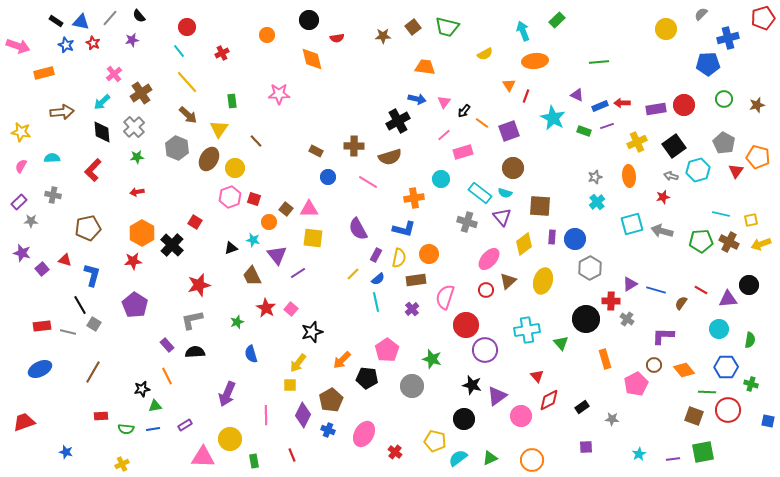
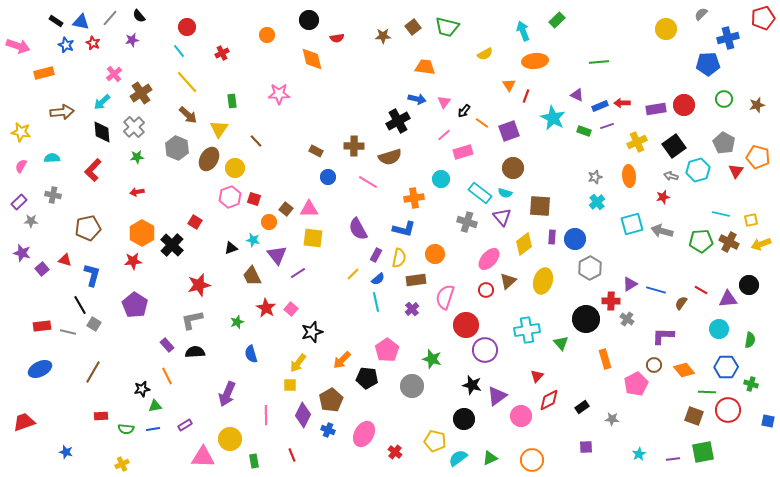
orange circle at (429, 254): moved 6 px right
red triangle at (537, 376): rotated 24 degrees clockwise
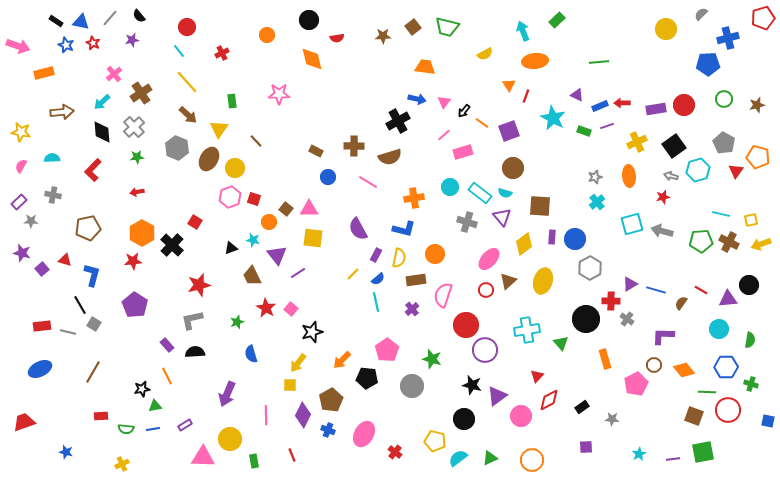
cyan circle at (441, 179): moved 9 px right, 8 px down
pink semicircle at (445, 297): moved 2 px left, 2 px up
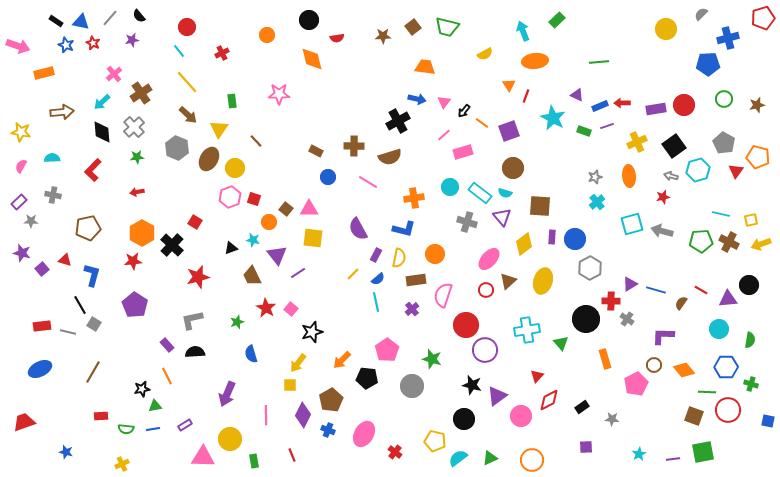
red star at (199, 285): moved 1 px left, 8 px up
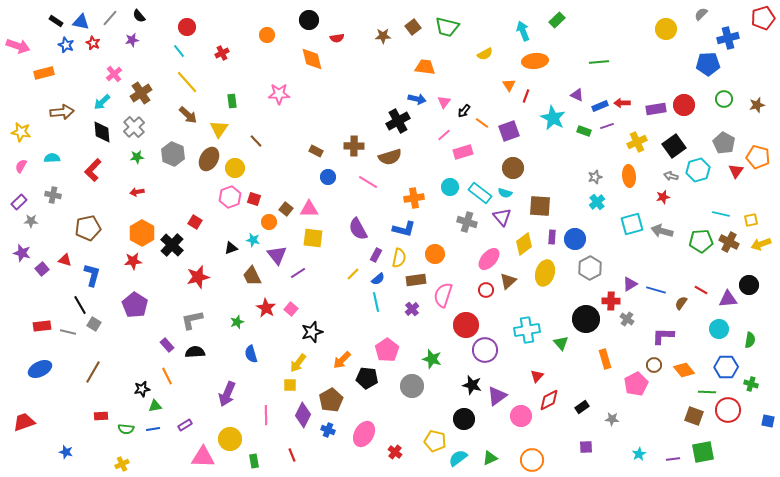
gray hexagon at (177, 148): moved 4 px left, 6 px down
yellow ellipse at (543, 281): moved 2 px right, 8 px up
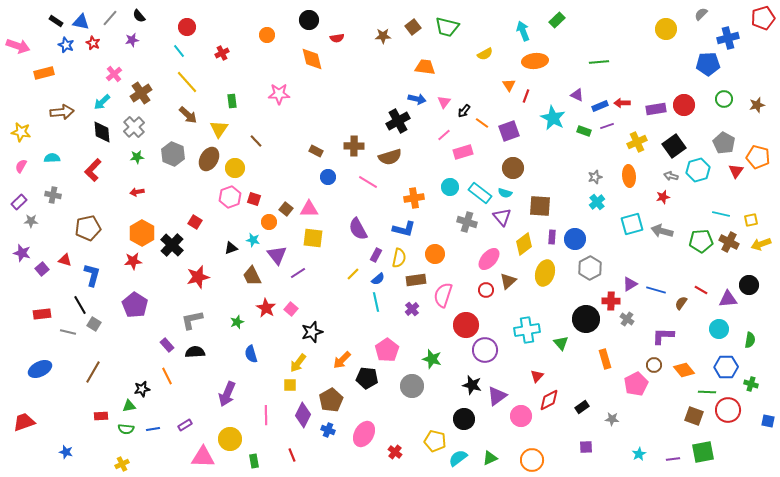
red rectangle at (42, 326): moved 12 px up
green triangle at (155, 406): moved 26 px left
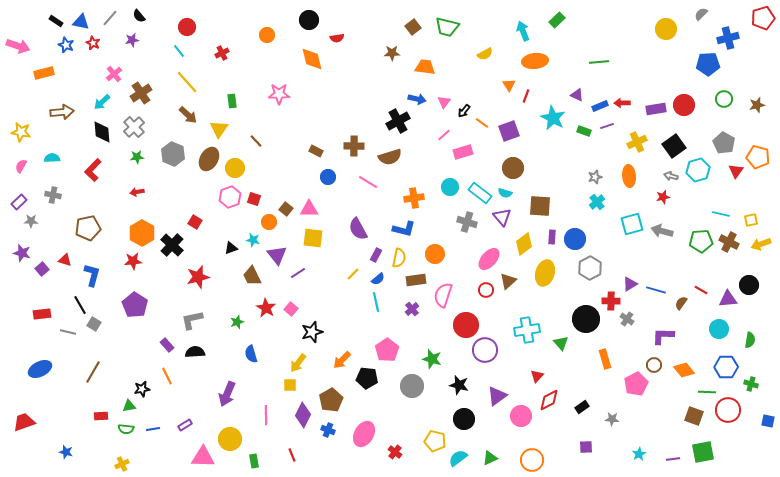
brown star at (383, 36): moved 9 px right, 17 px down
black star at (472, 385): moved 13 px left
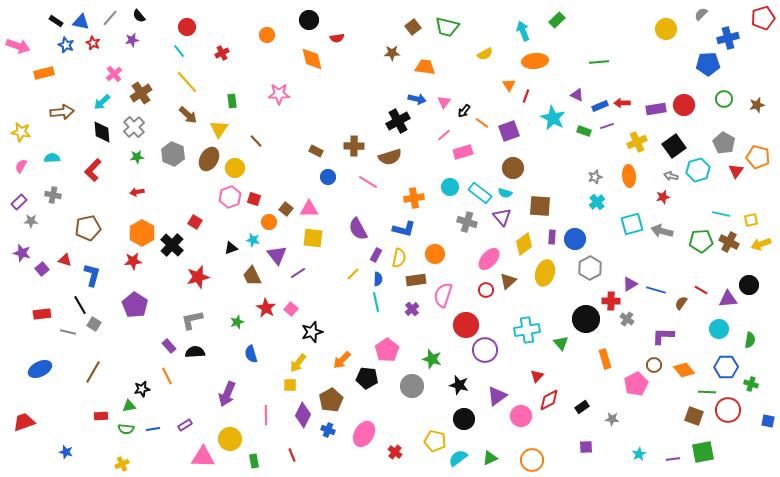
blue semicircle at (378, 279): rotated 48 degrees counterclockwise
purple rectangle at (167, 345): moved 2 px right, 1 px down
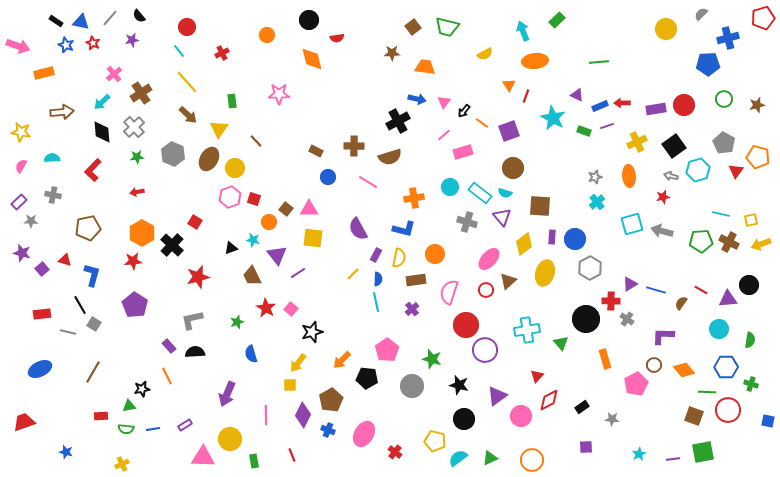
pink semicircle at (443, 295): moved 6 px right, 3 px up
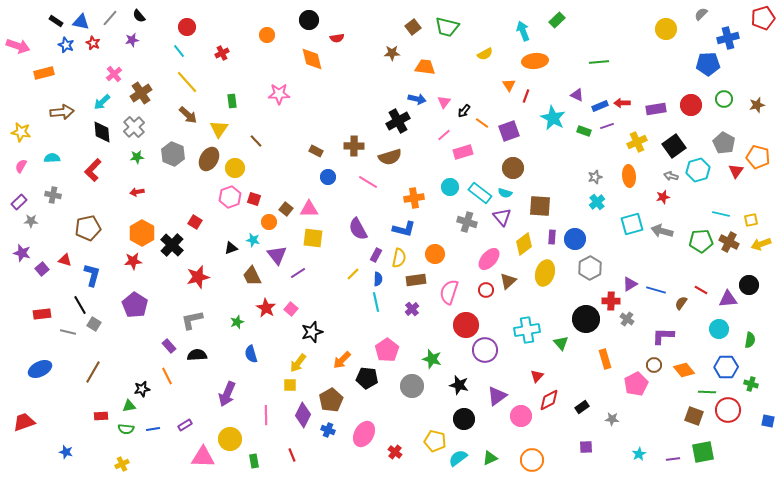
red circle at (684, 105): moved 7 px right
black semicircle at (195, 352): moved 2 px right, 3 px down
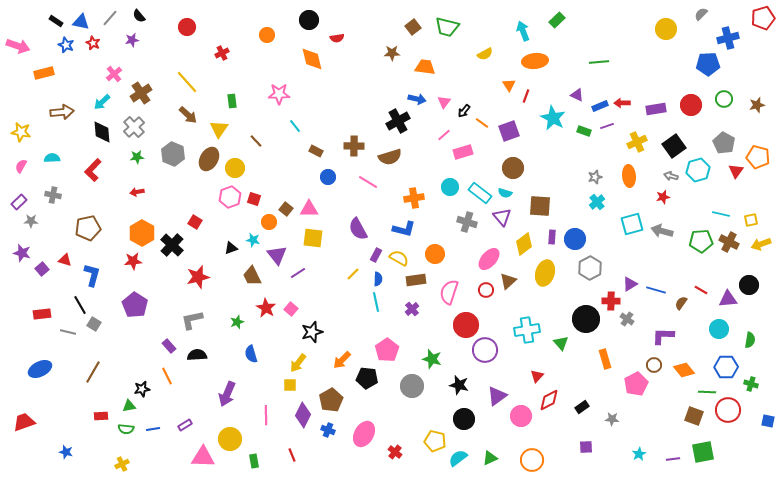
cyan line at (179, 51): moved 116 px right, 75 px down
yellow semicircle at (399, 258): rotated 72 degrees counterclockwise
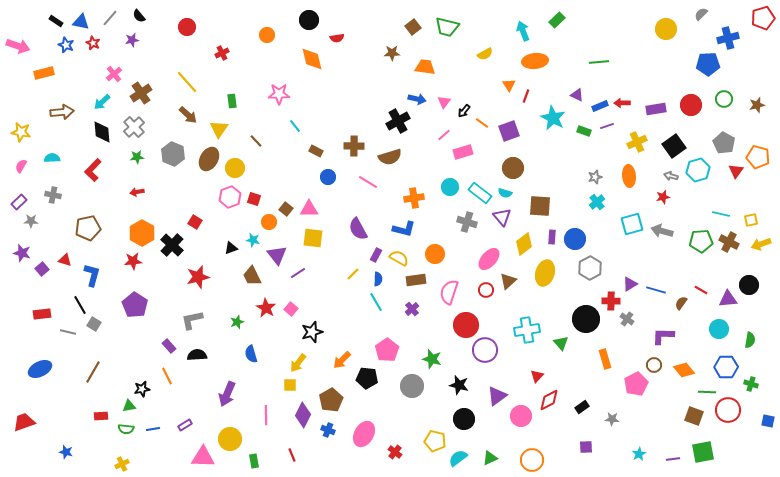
cyan line at (376, 302): rotated 18 degrees counterclockwise
